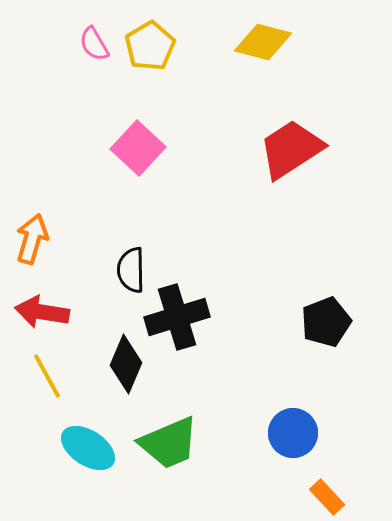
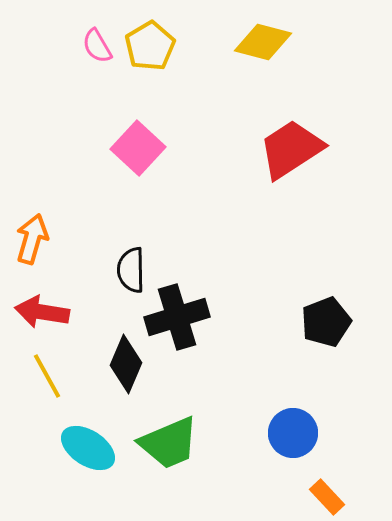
pink semicircle: moved 3 px right, 2 px down
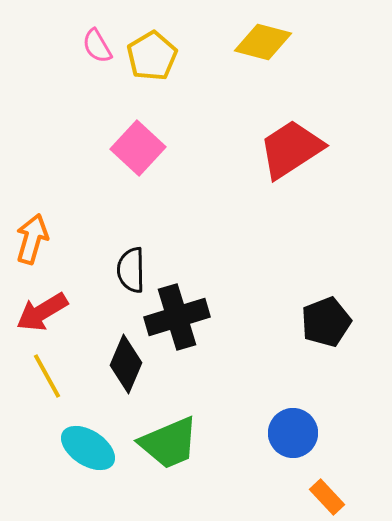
yellow pentagon: moved 2 px right, 10 px down
red arrow: rotated 40 degrees counterclockwise
